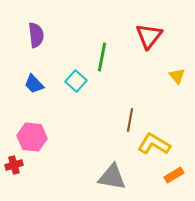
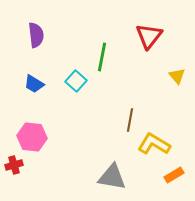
blue trapezoid: rotated 15 degrees counterclockwise
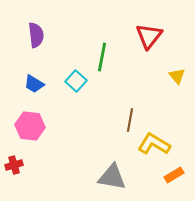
pink hexagon: moved 2 px left, 11 px up
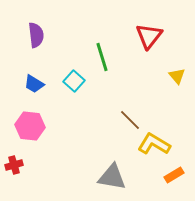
green line: rotated 28 degrees counterclockwise
cyan square: moved 2 px left
brown line: rotated 55 degrees counterclockwise
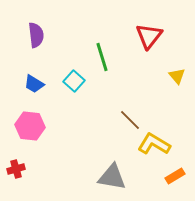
red cross: moved 2 px right, 4 px down
orange rectangle: moved 1 px right, 1 px down
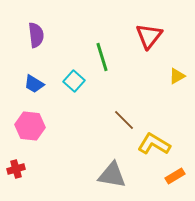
yellow triangle: rotated 42 degrees clockwise
brown line: moved 6 px left
gray triangle: moved 2 px up
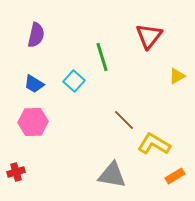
purple semicircle: rotated 20 degrees clockwise
pink hexagon: moved 3 px right, 4 px up; rotated 8 degrees counterclockwise
red cross: moved 3 px down
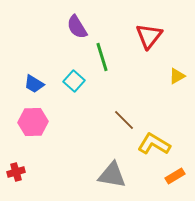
purple semicircle: moved 41 px right, 8 px up; rotated 135 degrees clockwise
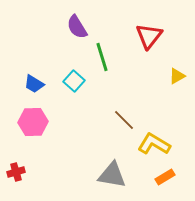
orange rectangle: moved 10 px left, 1 px down
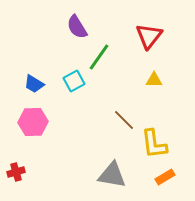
green line: moved 3 px left; rotated 52 degrees clockwise
yellow triangle: moved 23 px left, 4 px down; rotated 30 degrees clockwise
cyan square: rotated 20 degrees clockwise
yellow L-shape: rotated 128 degrees counterclockwise
